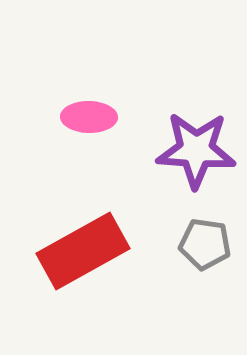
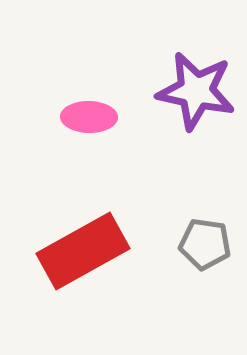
purple star: moved 59 px up; rotated 8 degrees clockwise
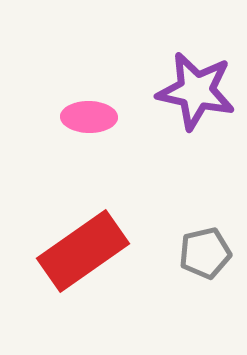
gray pentagon: moved 9 px down; rotated 21 degrees counterclockwise
red rectangle: rotated 6 degrees counterclockwise
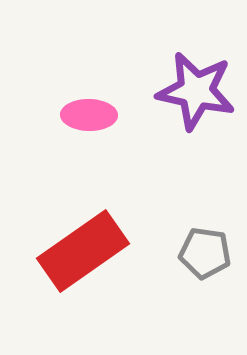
pink ellipse: moved 2 px up
gray pentagon: rotated 21 degrees clockwise
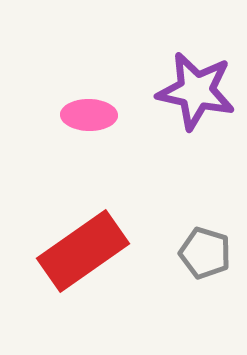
gray pentagon: rotated 9 degrees clockwise
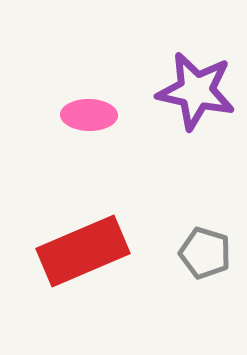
red rectangle: rotated 12 degrees clockwise
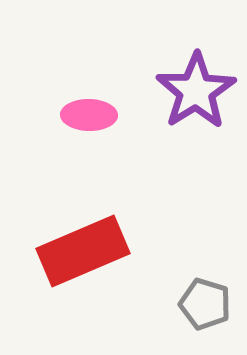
purple star: rotated 28 degrees clockwise
gray pentagon: moved 51 px down
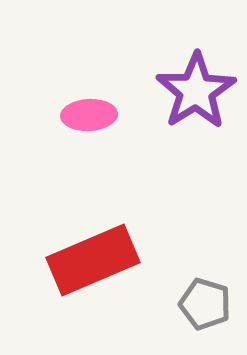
pink ellipse: rotated 4 degrees counterclockwise
red rectangle: moved 10 px right, 9 px down
